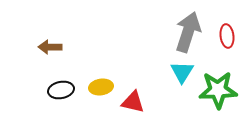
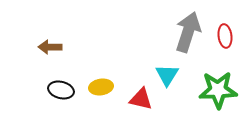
red ellipse: moved 2 px left
cyan triangle: moved 15 px left, 3 px down
black ellipse: rotated 25 degrees clockwise
red triangle: moved 8 px right, 3 px up
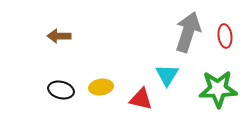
brown arrow: moved 9 px right, 11 px up
green star: moved 1 px up
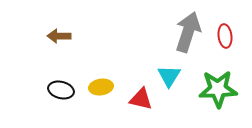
cyan triangle: moved 2 px right, 1 px down
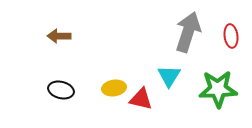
red ellipse: moved 6 px right
yellow ellipse: moved 13 px right, 1 px down
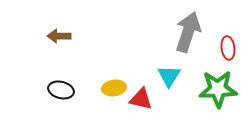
red ellipse: moved 3 px left, 12 px down
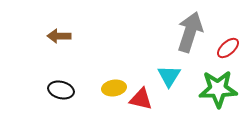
gray arrow: moved 2 px right
red ellipse: rotated 55 degrees clockwise
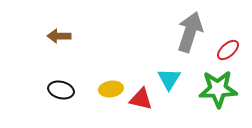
red ellipse: moved 2 px down
cyan triangle: moved 3 px down
yellow ellipse: moved 3 px left, 1 px down
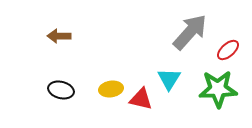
gray arrow: rotated 24 degrees clockwise
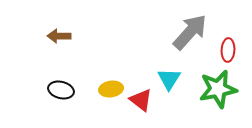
red ellipse: rotated 45 degrees counterclockwise
green star: rotated 9 degrees counterclockwise
red triangle: moved 1 px down; rotated 25 degrees clockwise
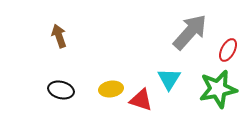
brown arrow: rotated 70 degrees clockwise
red ellipse: rotated 25 degrees clockwise
red triangle: rotated 20 degrees counterclockwise
